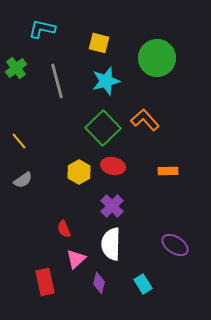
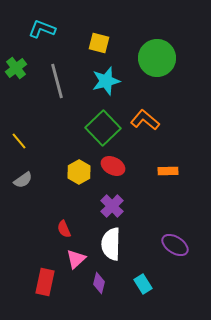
cyan L-shape: rotated 8 degrees clockwise
orange L-shape: rotated 8 degrees counterclockwise
red ellipse: rotated 15 degrees clockwise
red rectangle: rotated 24 degrees clockwise
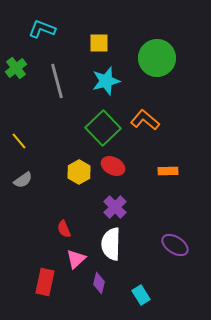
yellow square: rotated 15 degrees counterclockwise
purple cross: moved 3 px right, 1 px down
cyan rectangle: moved 2 px left, 11 px down
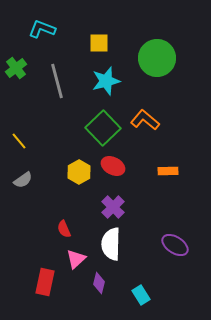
purple cross: moved 2 px left
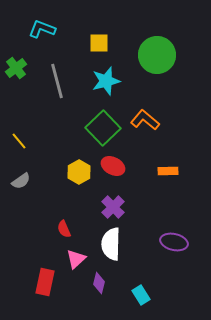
green circle: moved 3 px up
gray semicircle: moved 2 px left, 1 px down
purple ellipse: moved 1 px left, 3 px up; rotated 20 degrees counterclockwise
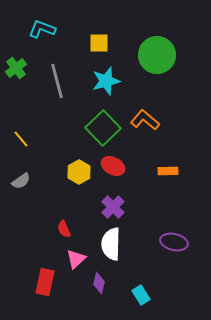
yellow line: moved 2 px right, 2 px up
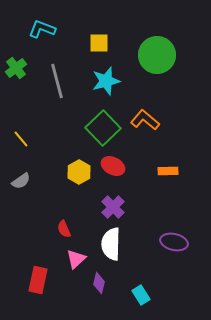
red rectangle: moved 7 px left, 2 px up
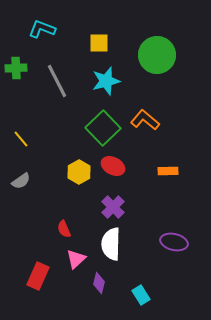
green cross: rotated 35 degrees clockwise
gray line: rotated 12 degrees counterclockwise
red rectangle: moved 4 px up; rotated 12 degrees clockwise
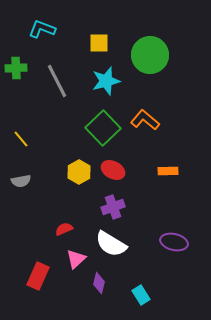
green circle: moved 7 px left
red ellipse: moved 4 px down
gray semicircle: rotated 24 degrees clockwise
purple cross: rotated 25 degrees clockwise
red semicircle: rotated 90 degrees clockwise
white semicircle: rotated 60 degrees counterclockwise
